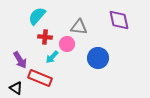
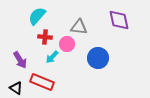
red rectangle: moved 2 px right, 4 px down
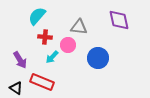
pink circle: moved 1 px right, 1 px down
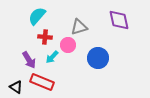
gray triangle: rotated 24 degrees counterclockwise
purple arrow: moved 9 px right
black triangle: moved 1 px up
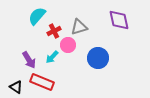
red cross: moved 9 px right, 6 px up; rotated 32 degrees counterclockwise
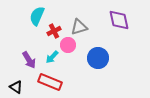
cyan semicircle: rotated 18 degrees counterclockwise
red rectangle: moved 8 px right
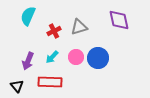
cyan semicircle: moved 9 px left
pink circle: moved 8 px right, 12 px down
purple arrow: moved 1 px left, 1 px down; rotated 54 degrees clockwise
red rectangle: rotated 20 degrees counterclockwise
black triangle: moved 1 px right, 1 px up; rotated 16 degrees clockwise
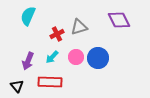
purple diamond: rotated 15 degrees counterclockwise
red cross: moved 3 px right, 3 px down
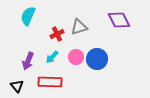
blue circle: moved 1 px left, 1 px down
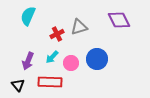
pink circle: moved 5 px left, 6 px down
black triangle: moved 1 px right, 1 px up
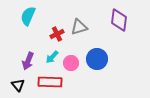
purple diamond: rotated 35 degrees clockwise
